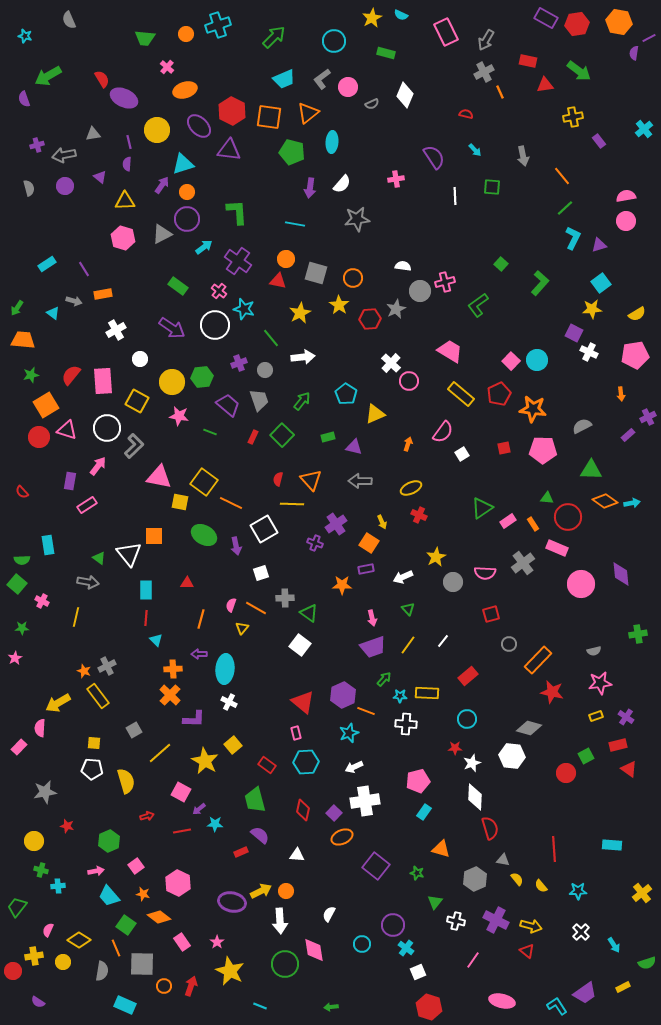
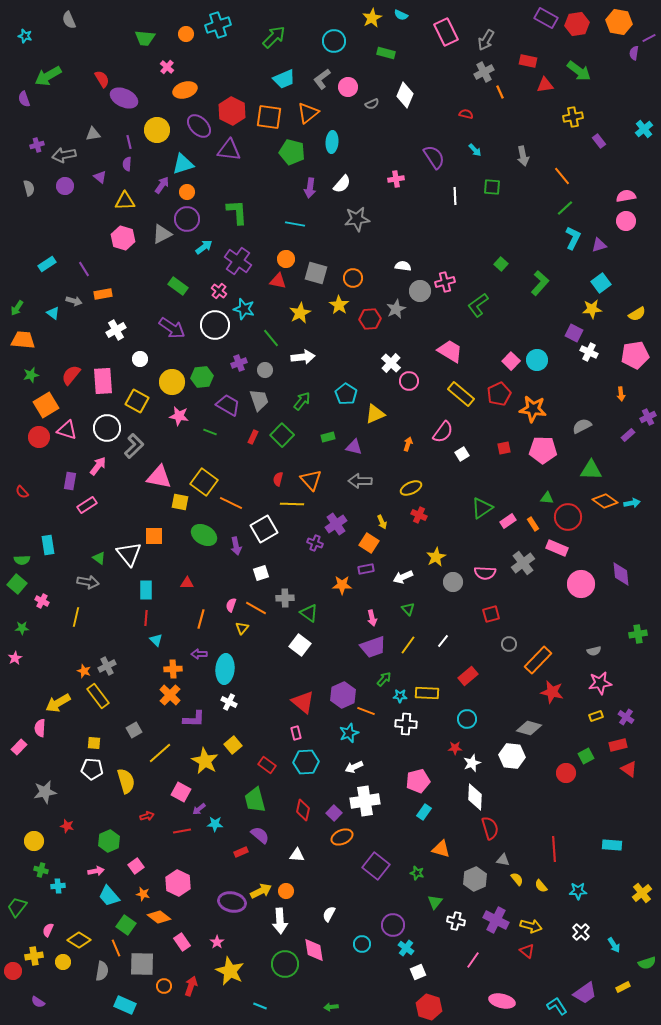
purple trapezoid at (228, 405): rotated 10 degrees counterclockwise
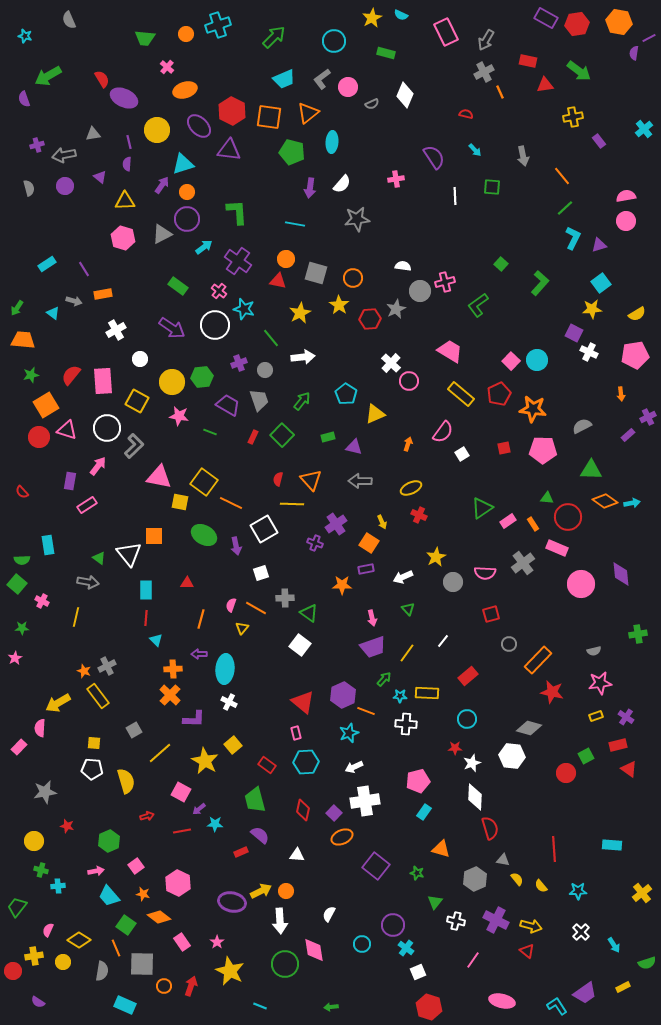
yellow line at (408, 645): moved 1 px left, 8 px down
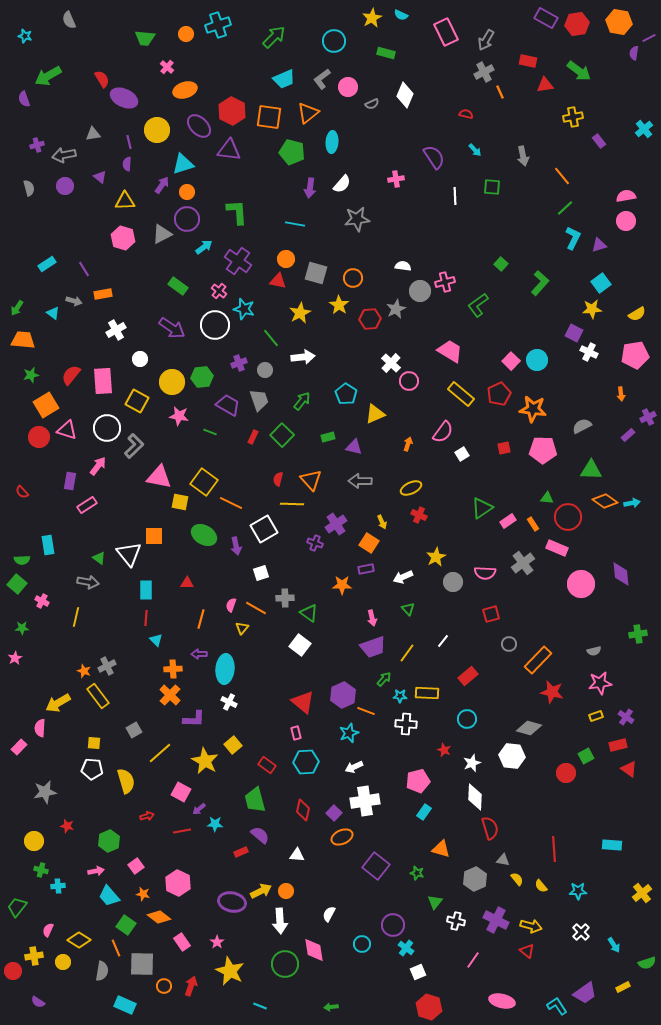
red star at (455, 748): moved 11 px left, 2 px down; rotated 24 degrees clockwise
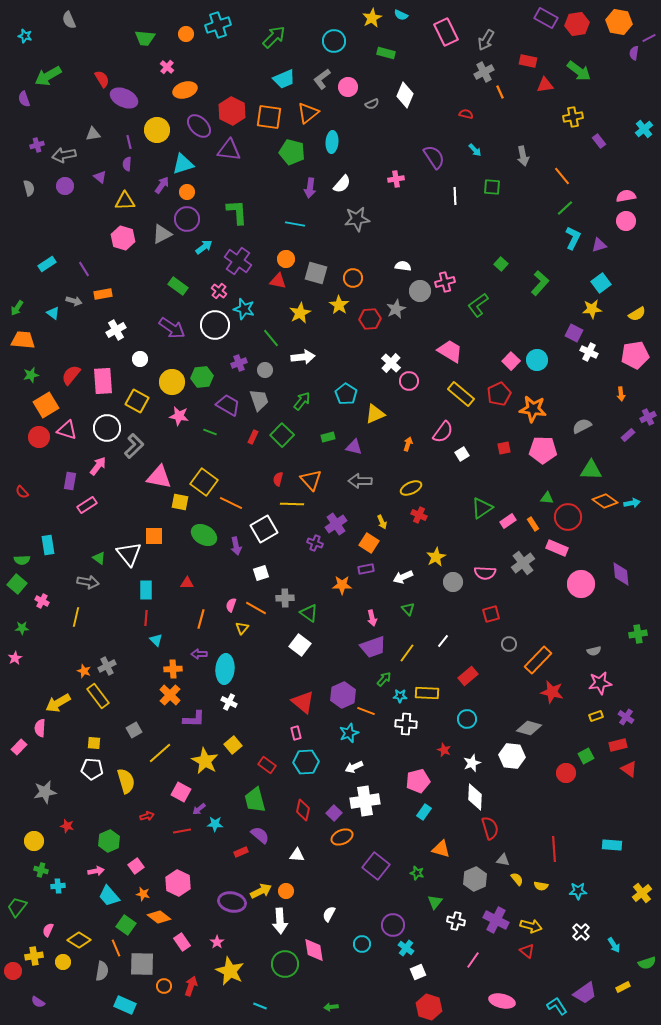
yellow semicircle at (541, 886): rotated 40 degrees counterclockwise
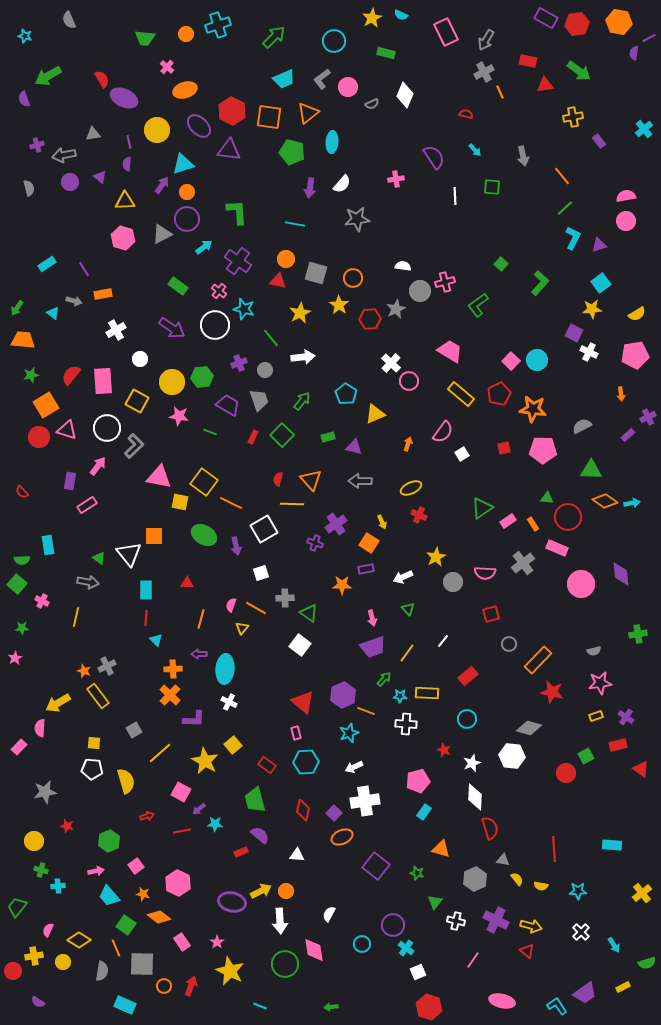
purple circle at (65, 186): moved 5 px right, 4 px up
red triangle at (629, 769): moved 12 px right
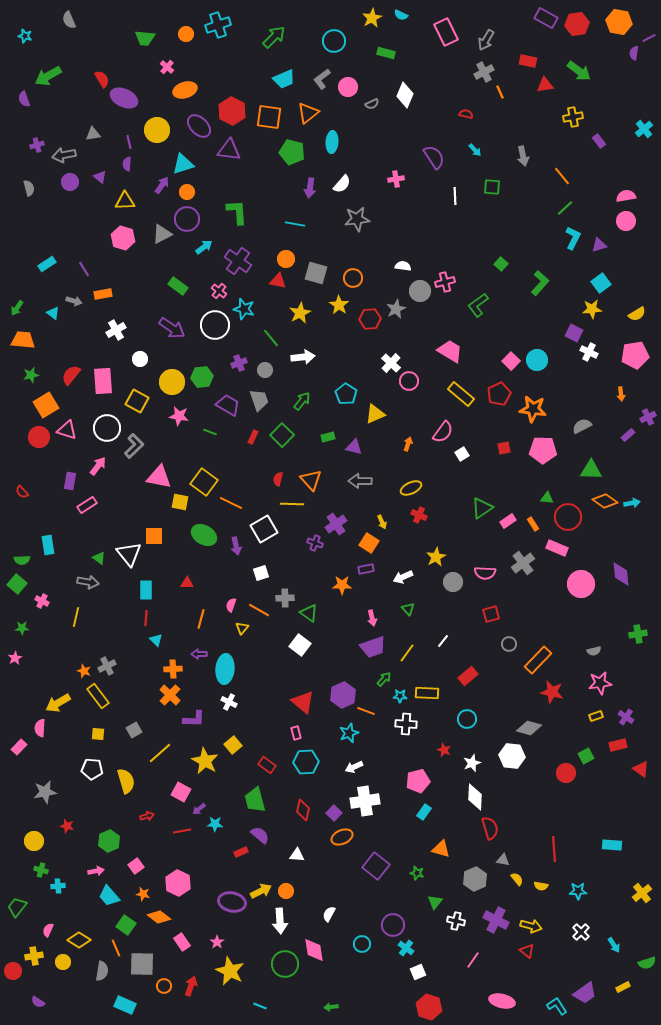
orange line at (256, 608): moved 3 px right, 2 px down
yellow square at (94, 743): moved 4 px right, 9 px up
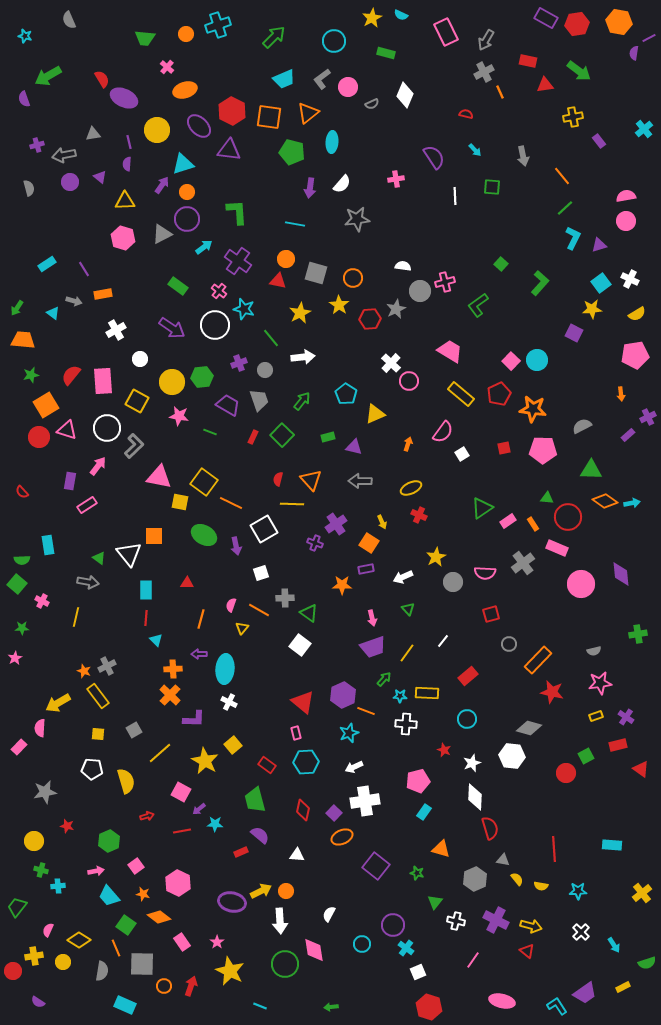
white cross at (589, 352): moved 41 px right, 73 px up
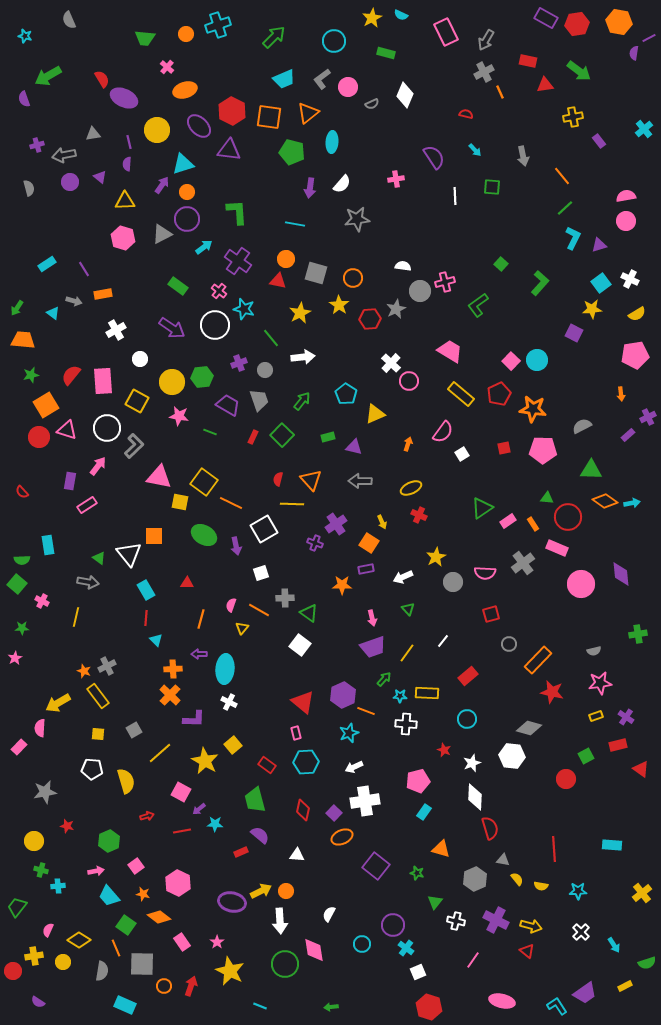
cyan rectangle at (146, 590): rotated 30 degrees counterclockwise
red circle at (566, 773): moved 6 px down
yellow rectangle at (623, 987): moved 2 px right, 1 px up
